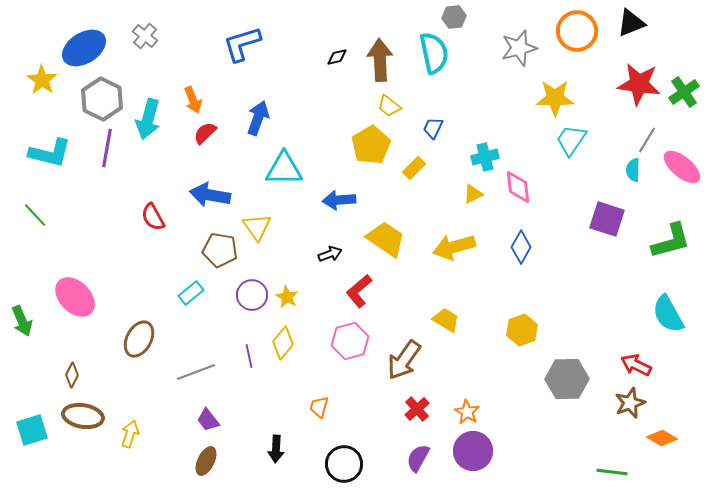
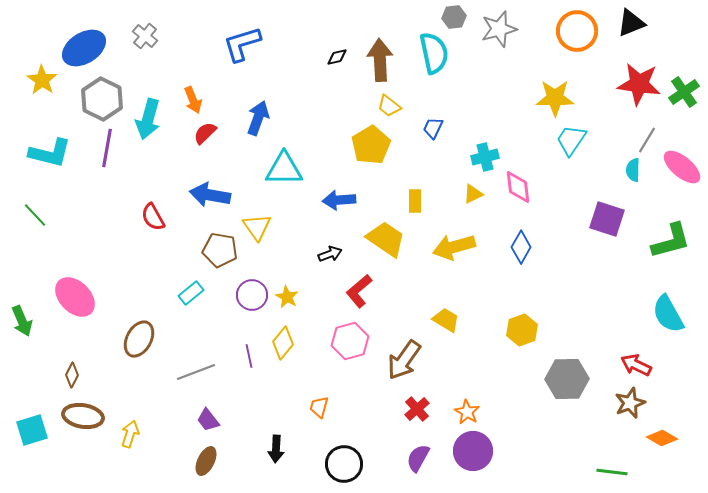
gray star at (519, 48): moved 20 px left, 19 px up
yellow rectangle at (414, 168): moved 1 px right, 33 px down; rotated 45 degrees counterclockwise
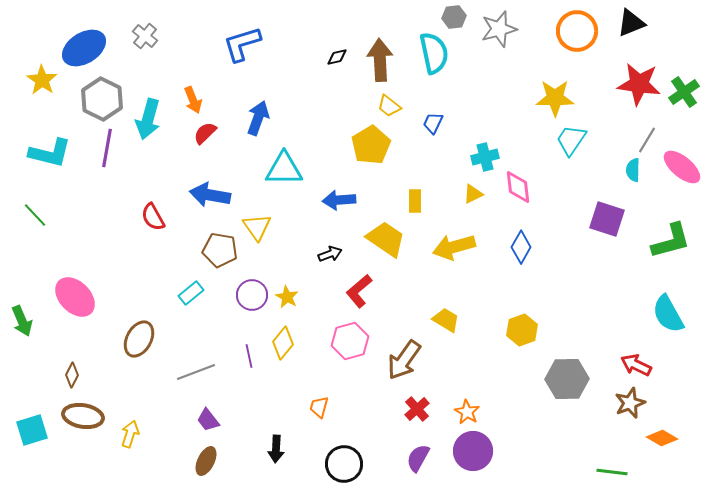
blue trapezoid at (433, 128): moved 5 px up
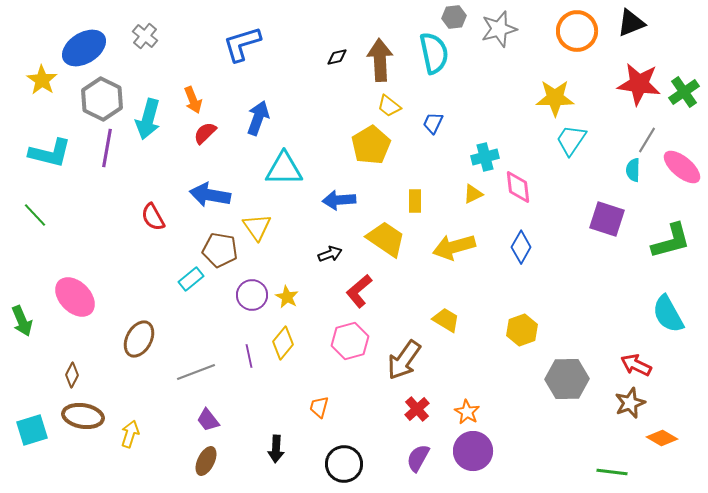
cyan rectangle at (191, 293): moved 14 px up
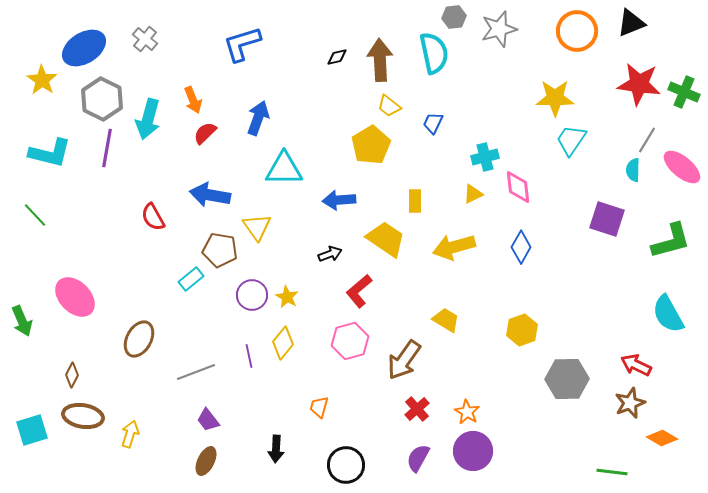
gray cross at (145, 36): moved 3 px down
green cross at (684, 92): rotated 32 degrees counterclockwise
black circle at (344, 464): moved 2 px right, 1 px down
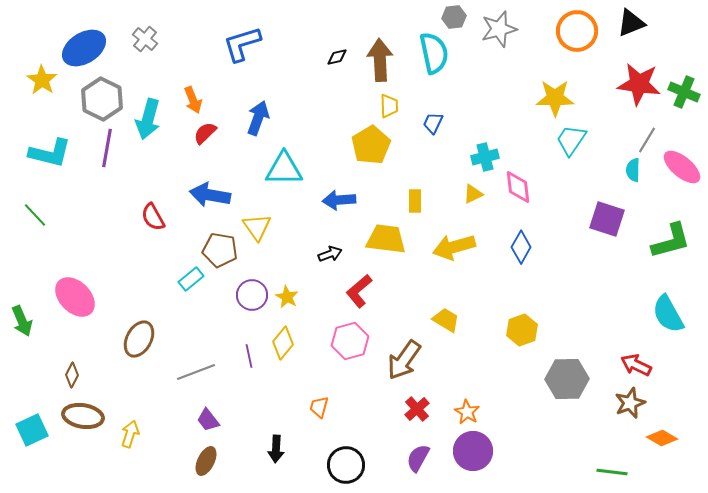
yellow trapezoid at (389, 106): rotated 130 degrees counterclockwise
yellow trapezoid at (386, 239): rotated 27 degrees counterclockwise
cyan square at (32, 430): rotated 8 degrees counterclockwise
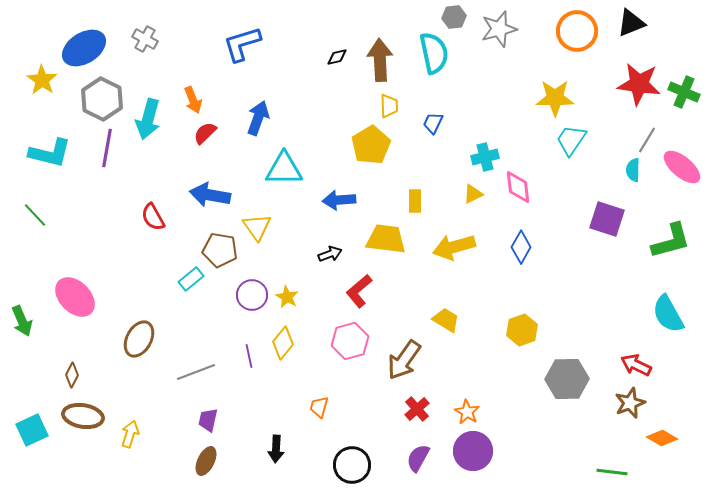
gray cross at (145, 39): rotated 10 degrees counterclockwise
purple trapezoid at (208, 420): rotated 50 degrees clockwise
black circle at (346, 465): moved 6 px right
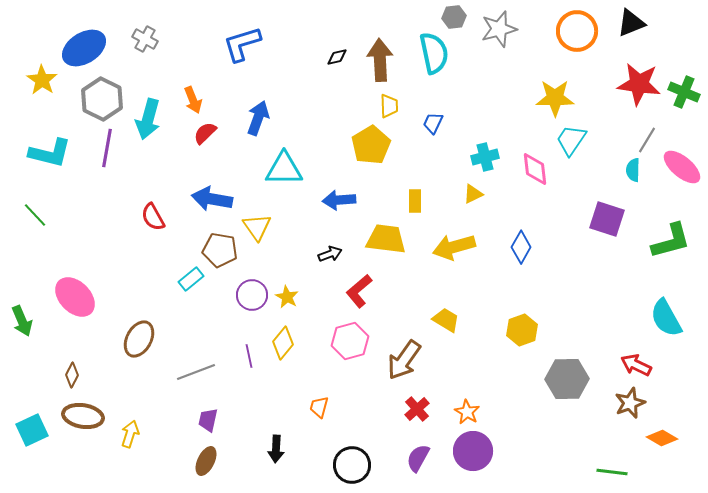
pink diamond at (518, 187): moved 17 px right, 18 px up
blue arrow at (210, 195): moved 2 px right, 4 px down
cyan semicircle at (668, 314): moved 2 px left, 4 px down
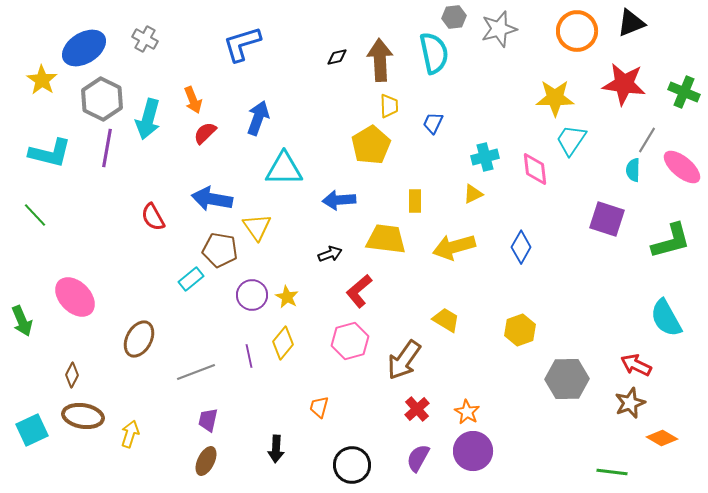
red star at (639, 84): moved 15 px left
yellow hexagon at (522, 330): moved 2 px left
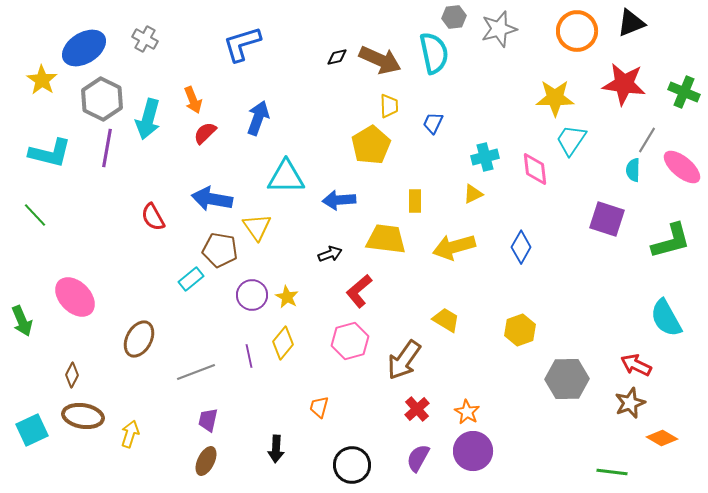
brown arrow at (380, 60): rotated 117 degrees clockwise
cyan triangle at (284, 169): moved 2 px right, 8 px down
